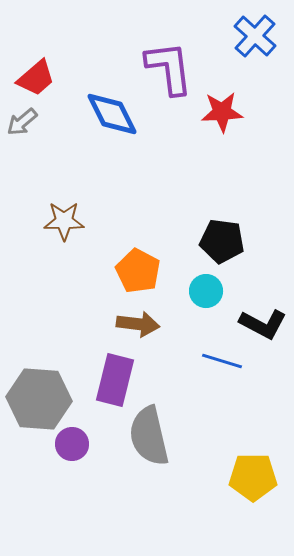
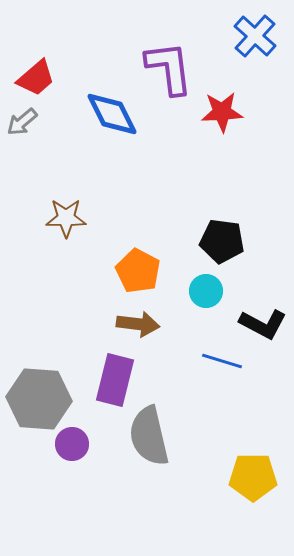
brown star: moved 2 px right, 3 px up
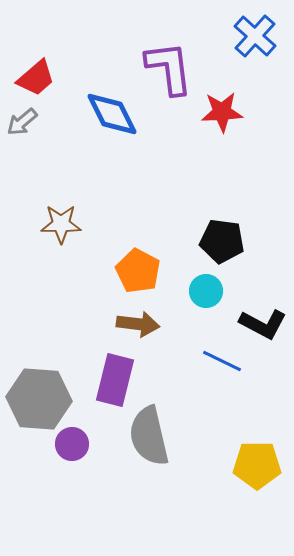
brown star: moved 5 px left, 6 px down
blue line: rotated 9 degrees clockwise
yellow pentagon: moved 4 px right, 12 px up
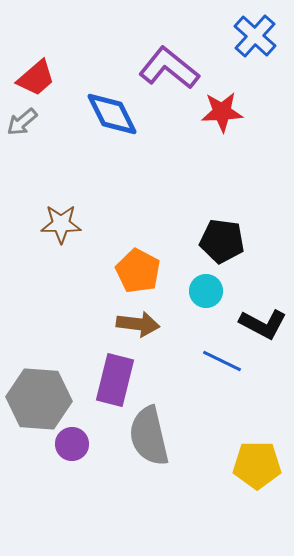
purple L-shape: rotated 44 degrees counterclockwise
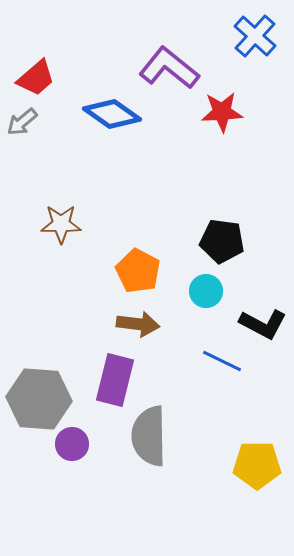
blue diamond: rotated 28 degrees counterclockwise
gray semicircle: rotated 12 degrees clockwise
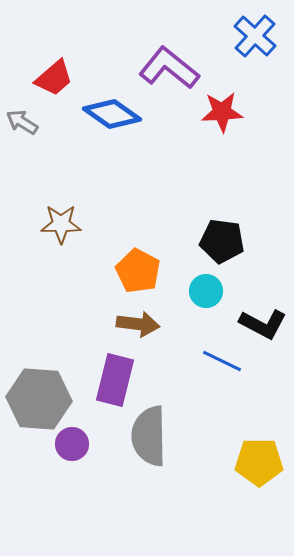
red trapezoid: moved 18 px right
gray arrow: rotated 72 degrees clockwise
yellow pentagon: moved 2 px right, 3 px up
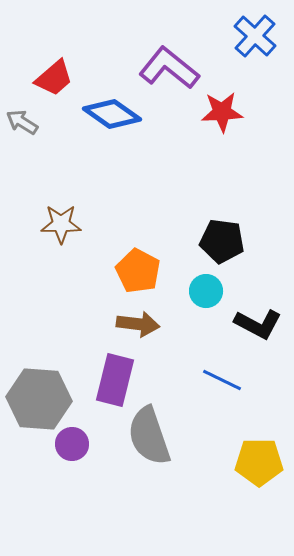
black L-shape: moved 5 px left
blue line: moved 19 px down
gray semicircle: rotated 18 degrees counterclockwise
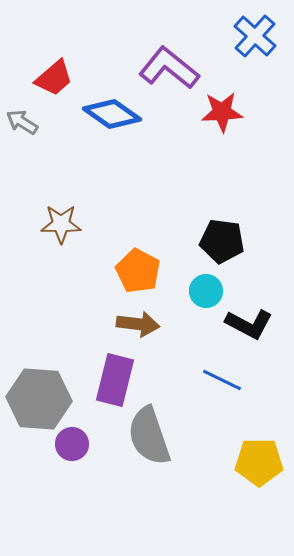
black L-shape: moved 9 px left
